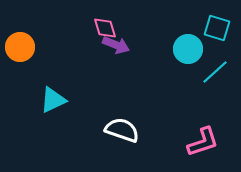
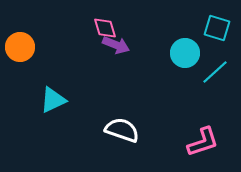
cyan circle: moved 3 px left, 4 px down
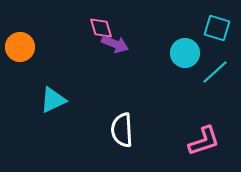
pink diamond: moved 4 px left
purple arrow: moved 1 px left, 1 px up
white semicircle: rotated 112 degrees counterclockwise
pink L-shape: moved 1 px right, 1 px up
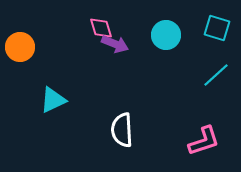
cyan circle: moved 19 px left, 18 px up
cyan line: moved 1 px right, 3 px down
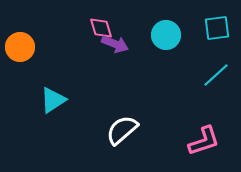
cyan square: rotated 24 degrees counterclockwise
cyan triangle: rotated 8 degrees counterclockwise
white semicircle: rotated 52 degrees clockwise
